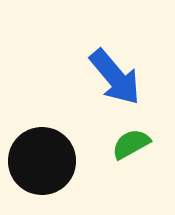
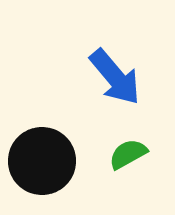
green semicircle: moved 3 px left, 10 px down
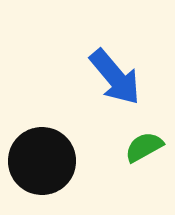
green semicircle: moved 16 px right, 7 px up
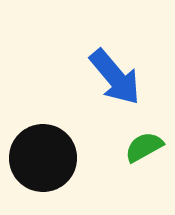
black circle: moved 1 px right, 3 px up
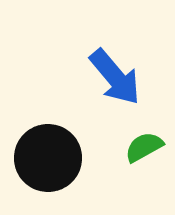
black circle: moved 5 px right
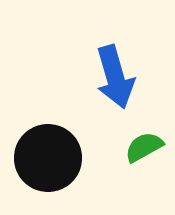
blue arrow: rotated 24 degrees clockwise
